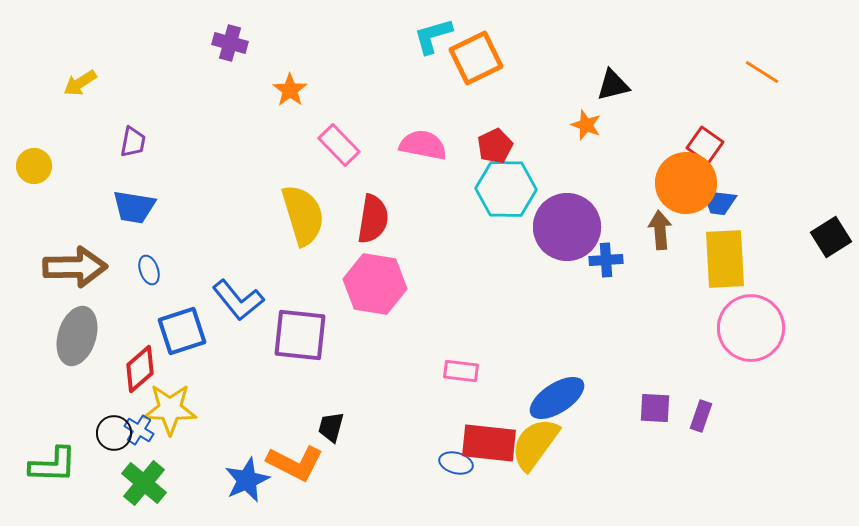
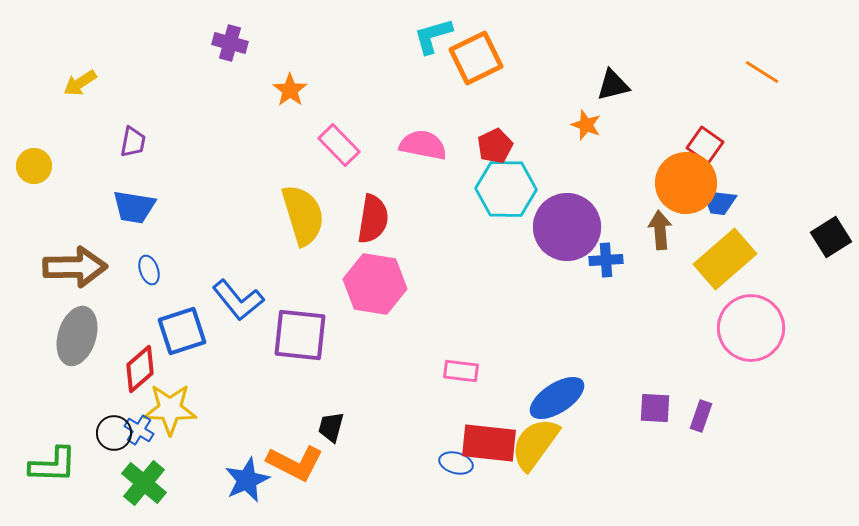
yellow rectangle at (725, 259): rotated 52 degrees clockwise
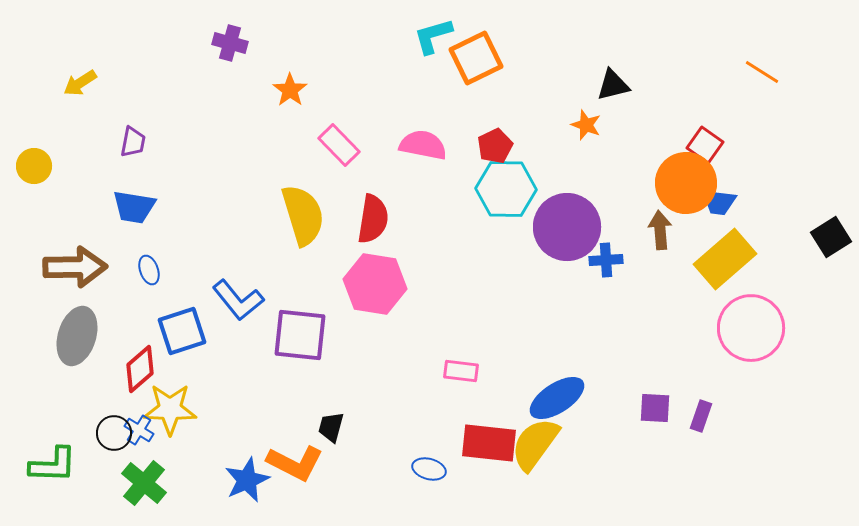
blue ellipse at (456, 463): moved 27 px left, 6 px down
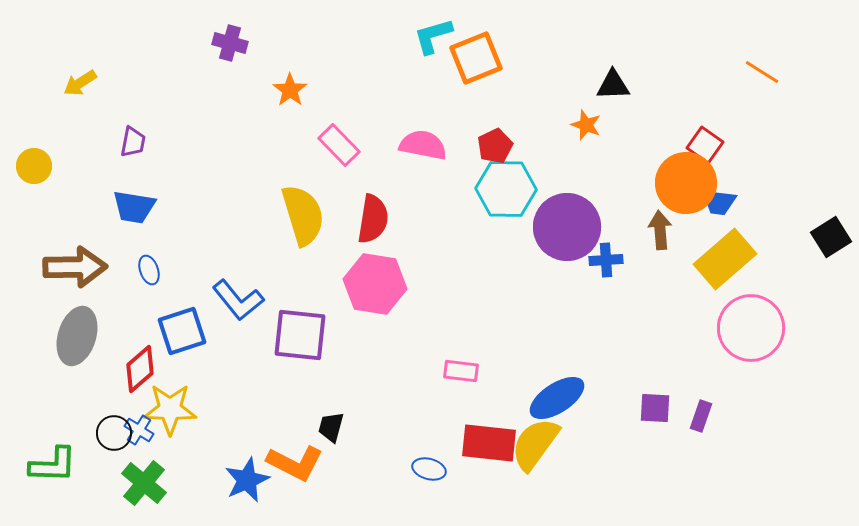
orange square at (476, 58): rotated 4 degrees clockwise
black triangle at (613, 85): rotated 12 degrees clockwise
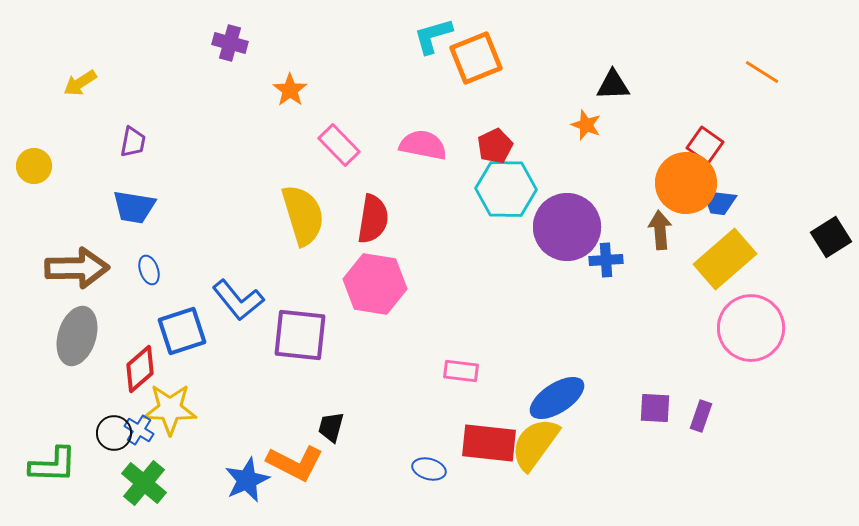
brown arrow at (75, 267): moved 2 px right, 1 px down
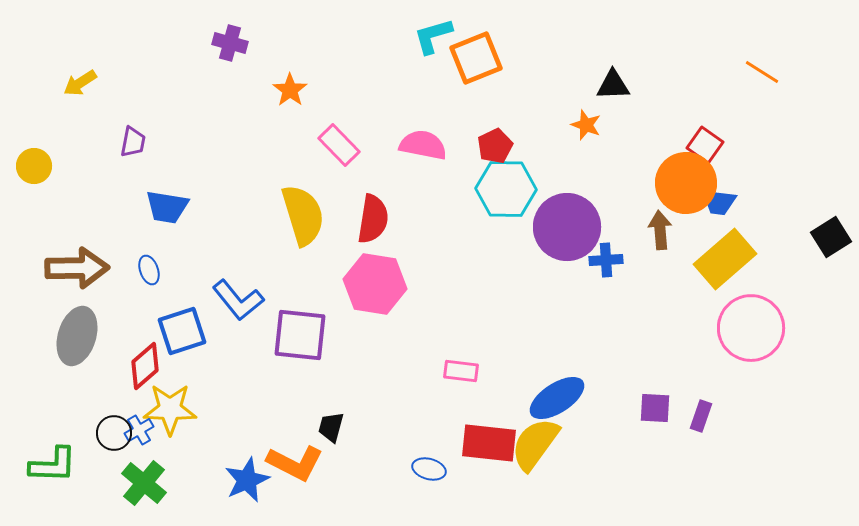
blue trapezoid at (134, 207): moved 33 px right
red diamond at (140, 369): moved 5 px right, 3 px up
blue cross at (139, 430): rotated 28 degrees clockwise
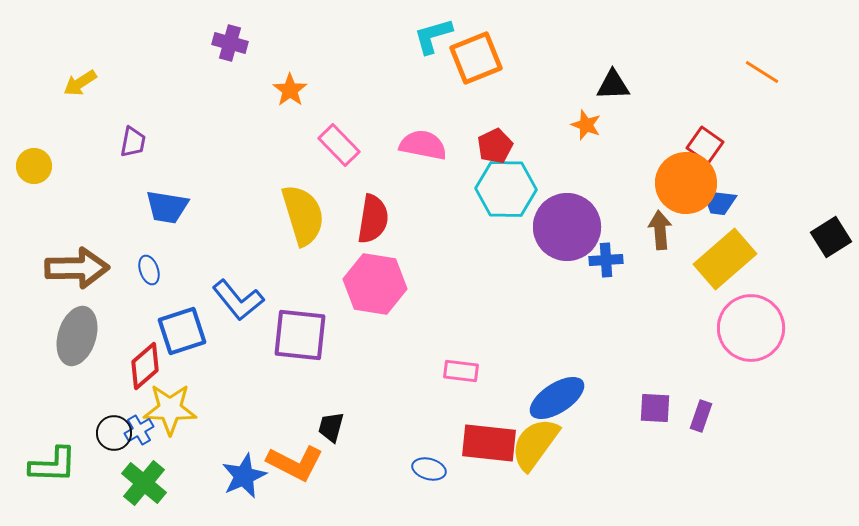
blue star at (247, 480): moved 3 px left, 4 px up
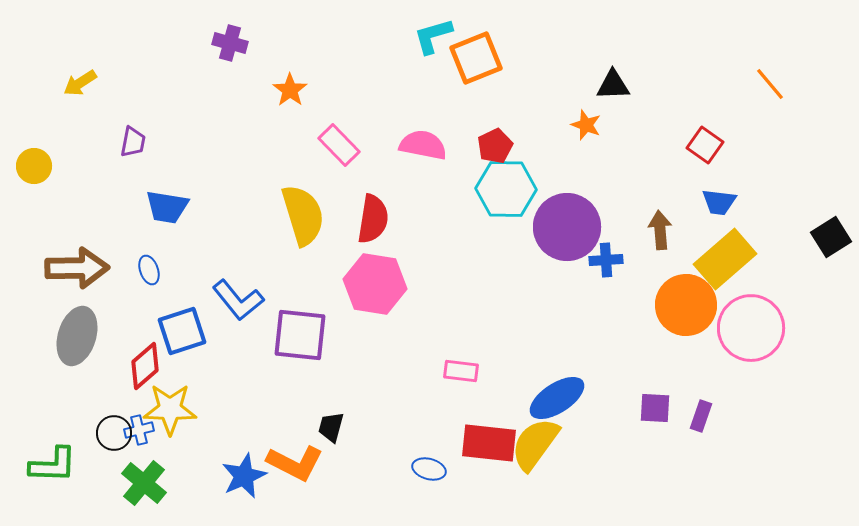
orange line at (762, 72): moved 8 px right, 12 px down; rotated 18 degrees clockwise
orange circle at (686, 183): moved 122 px down
blue cross at (139, 430): rotated 16 degrees clockwise
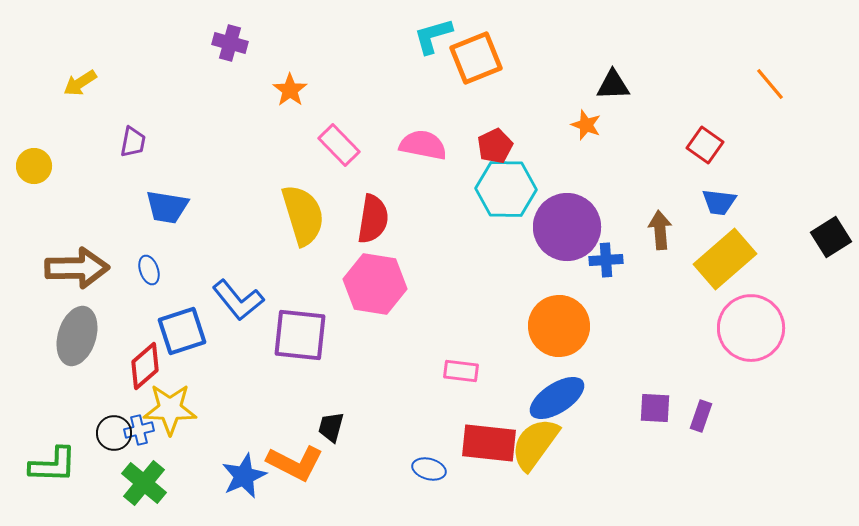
orange circle at (686, 305): moved 127 px left, 21 px down
